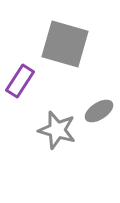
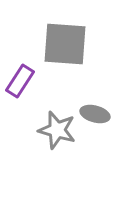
gray square: rotated 12 degrees counterclockwise
gray ellipse: moved 4 px left, 3 px down; rotated 48 degrees clockwise
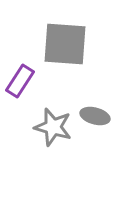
gray ellipse: moved 2 px down
gray star: moved 4 px left, 3 px up
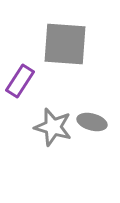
gray ellipse: moved 3 px left, 6 px down
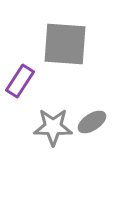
gray ellipse: rotated 48 degrees counterclockwise
gray star: rotated 15 degrees counterclockwise
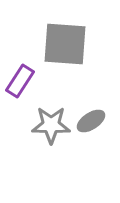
gray ellipse: moved 1 px left, 1 px up
gray star: moved 2 px left, 2 px up
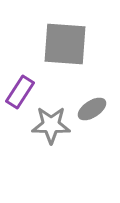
purple rectangle: moved 11 px down
gray ellipse: moved 1 px right, 12 px up
